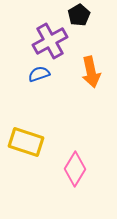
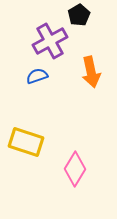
blue semicircle: moved 2 px left, 2 px down
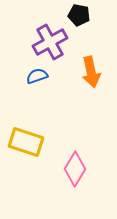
black pentagon: rotated 30 degrees counterclockwise
purple cross: moved 1 px down
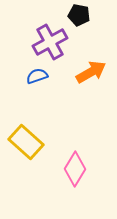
orange arrow: rotated 108 degrees counterclockwise
yellow rectangle: rotated 24 degrees clockwise
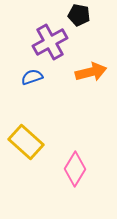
orange arrow: rotated 16 degrees clockwise
blue semicircle: moved 5 px left, 1 px down
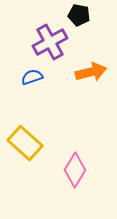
yellow rectangle: moved 1 px left, 1 px down
pink diamond: moved 1 px down
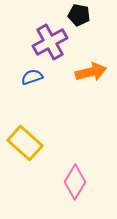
pink diamond: moved 12 px down
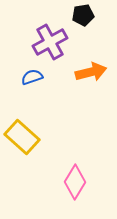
black pentagon: moved 4 px right; rotated 20 degrees counterclockwise
yellow rectangle: moved 3 px left, 6 px up
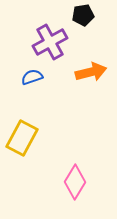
yellow rectangle: moved 1 px down; rotated 76 degrees clockwise
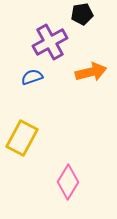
black pentagon: moved 1 px left, 1 px up
pink diamond: moved 7 px left
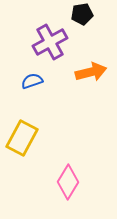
blue semicircle: moved 4 px down
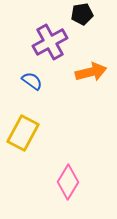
blue semicircle: rotated 55 degrees clockwise
yellow rectangle: moved 1 px right, 5 px up
